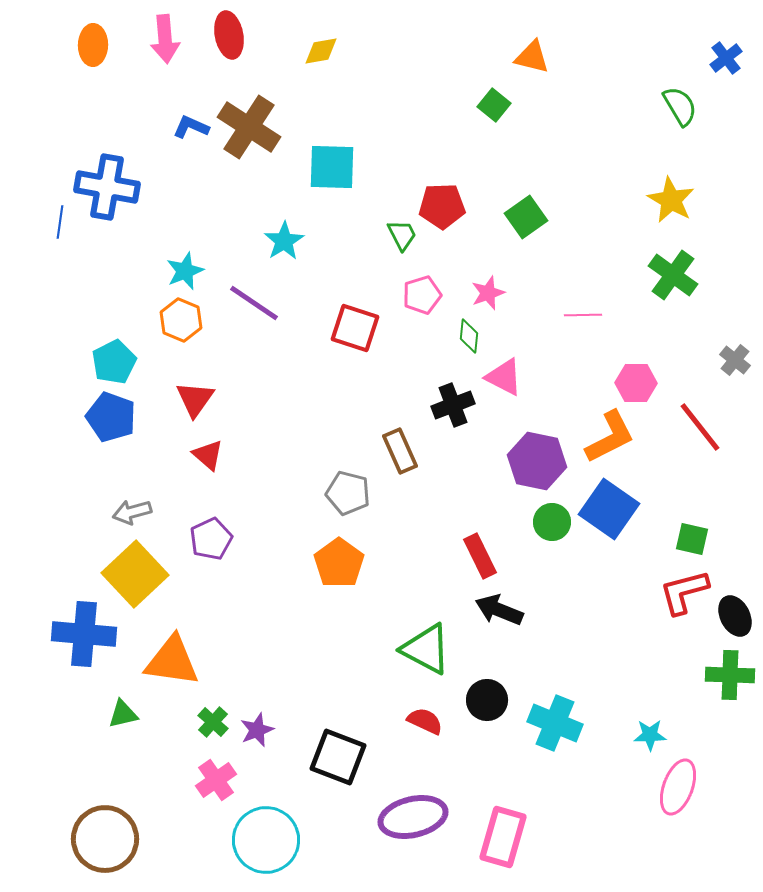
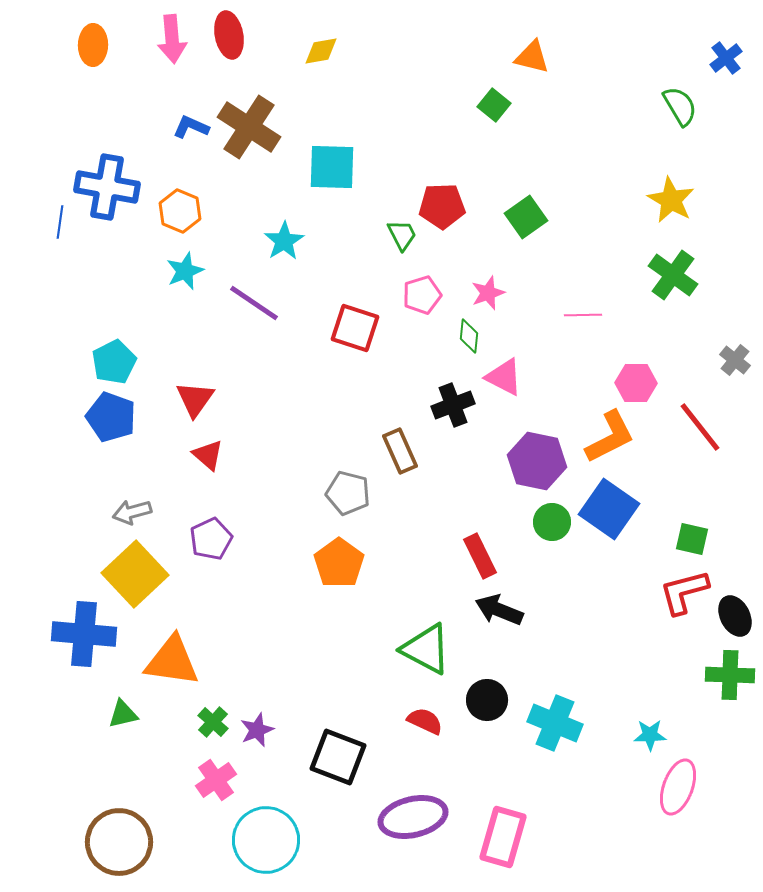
pink arrow at (165, 39): moved 7 px right
orange hexagon at (181, 320): moved 1 px left, 109 px up
brown circle at (105, 839): moved 14 px right, 3 px down
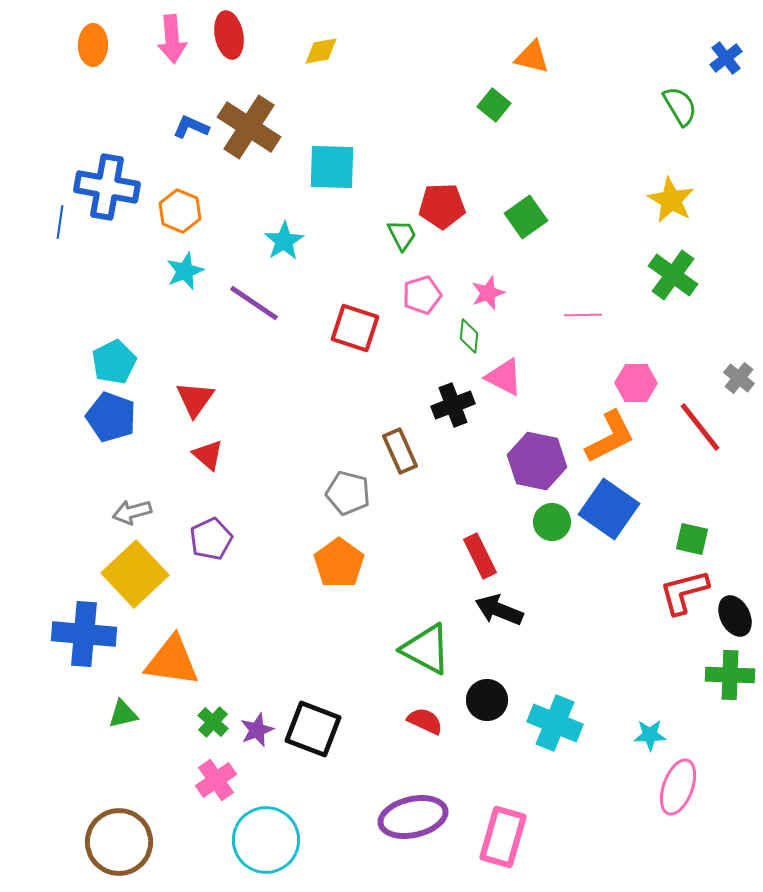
gray cross at (735, 360): moved 4 px right, 18 px down
black square at (338, 757): moved 25 px left, 28 px up
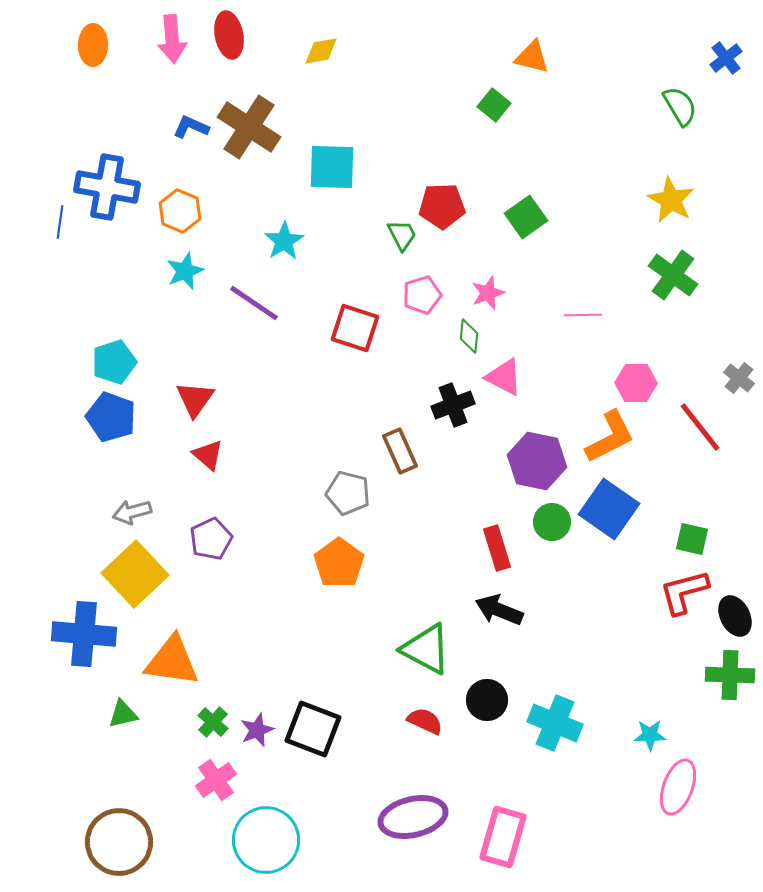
cyan pentagon at (114, 362): rotated 9 degrees clockwise
red rectangle at (480, 556): moved 17 px right, 8 px up; rotated 9 degrees clockwise
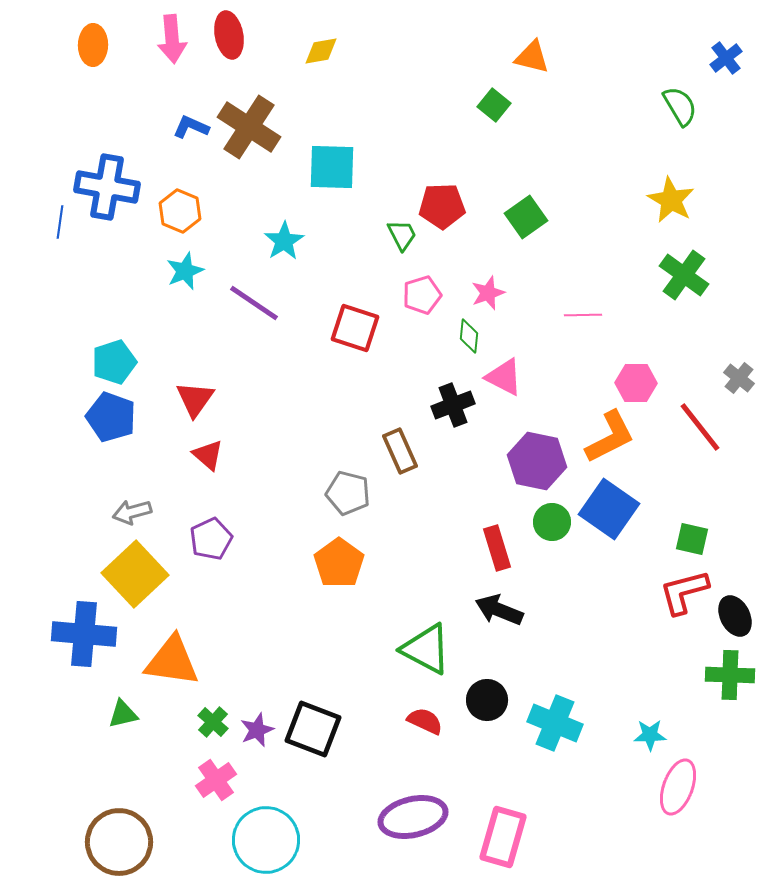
green cross at (673, 275): moved 11 px right
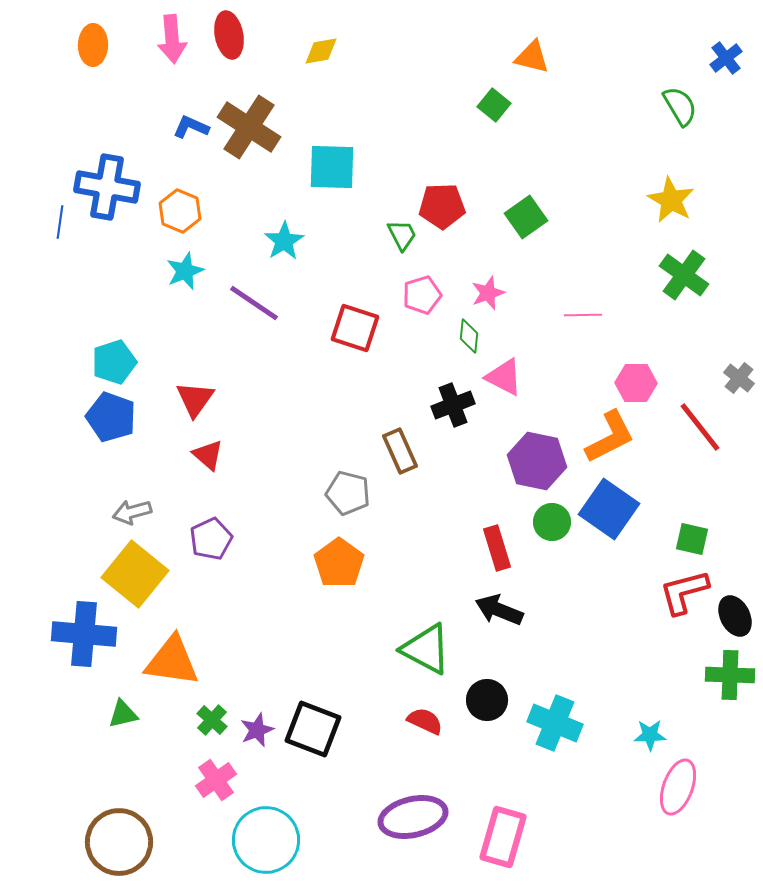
yellow square at (135, 574): rotated 8 degrees counterclockwise
green cross at (213, 722): moved 1 px left, 2 px up
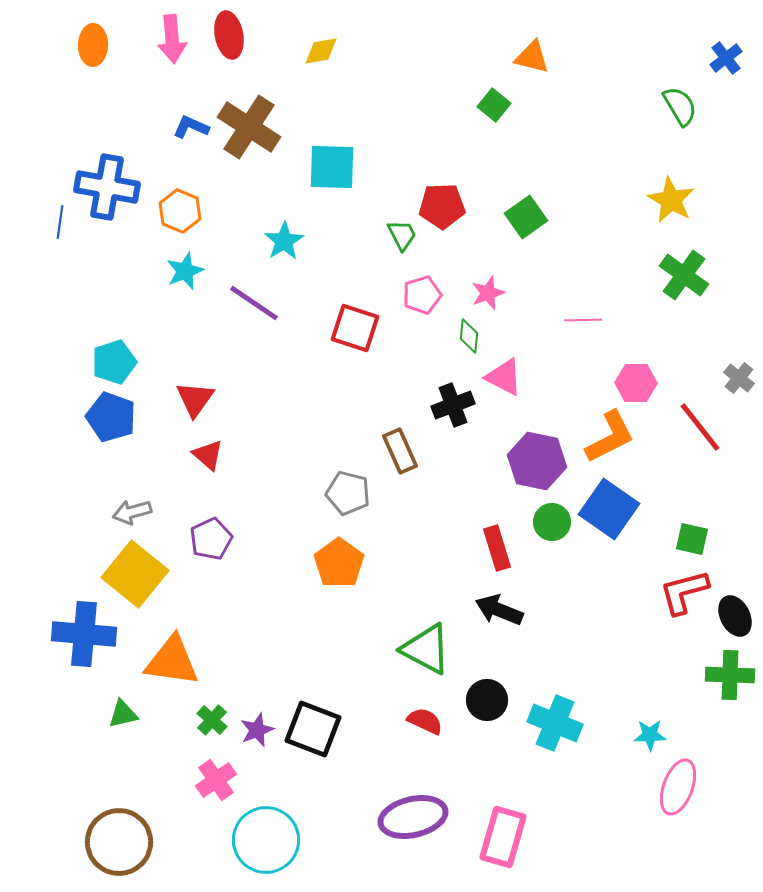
pink line at (583, 315): moved 5 px down
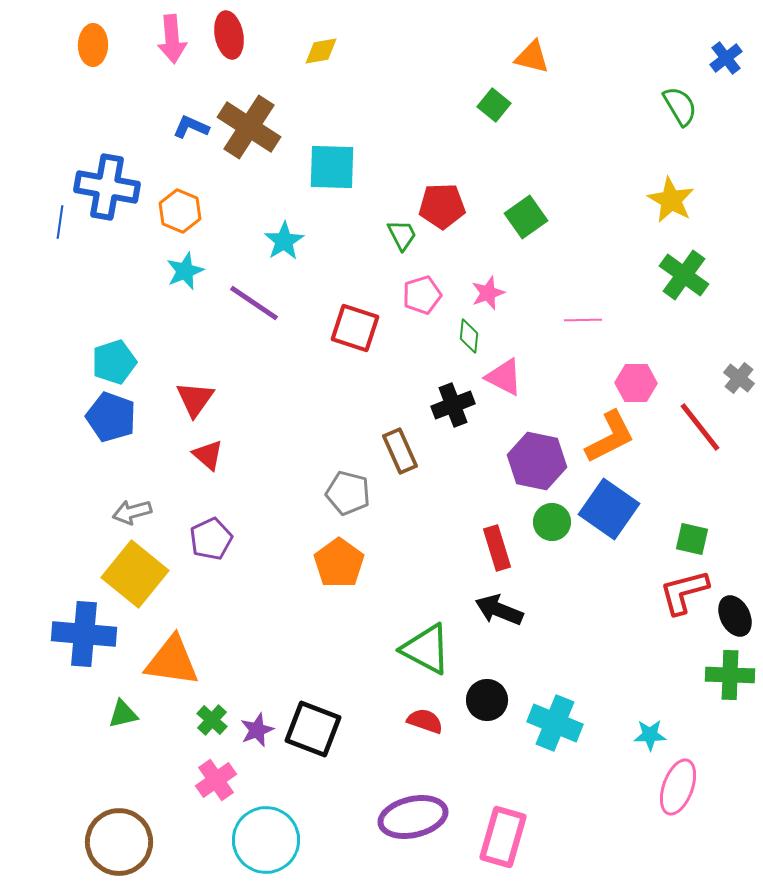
red semicircle at (425, 721): rotated 6 degrees counterclockwise
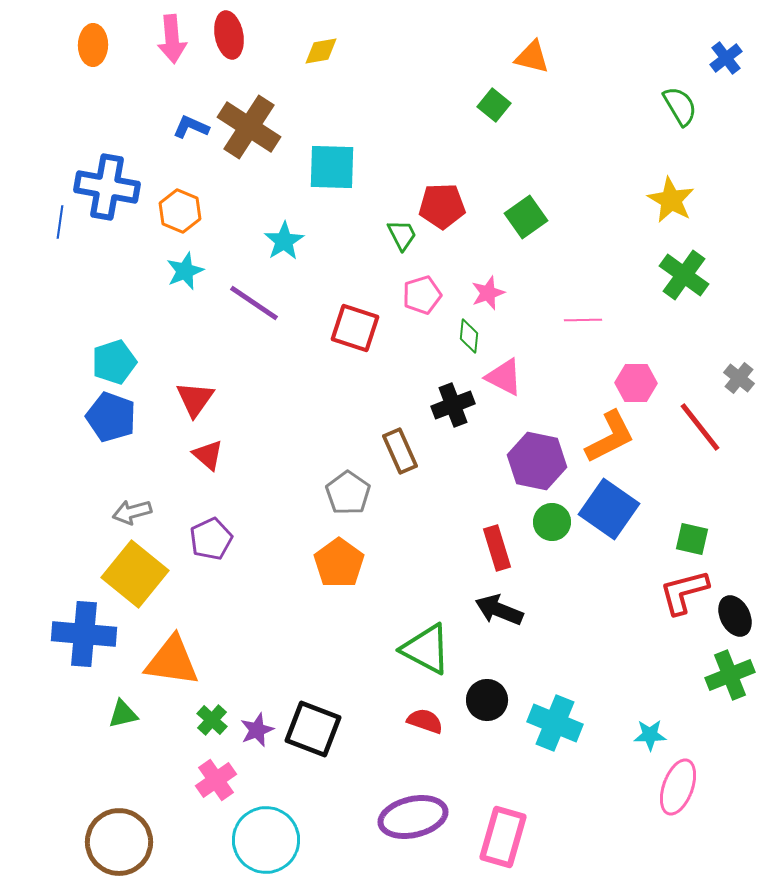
gray pentagon at (348, 493): rotated 21 degrees clockwise
green cross at (730, 675): rotated 24 degrees counterclockwise
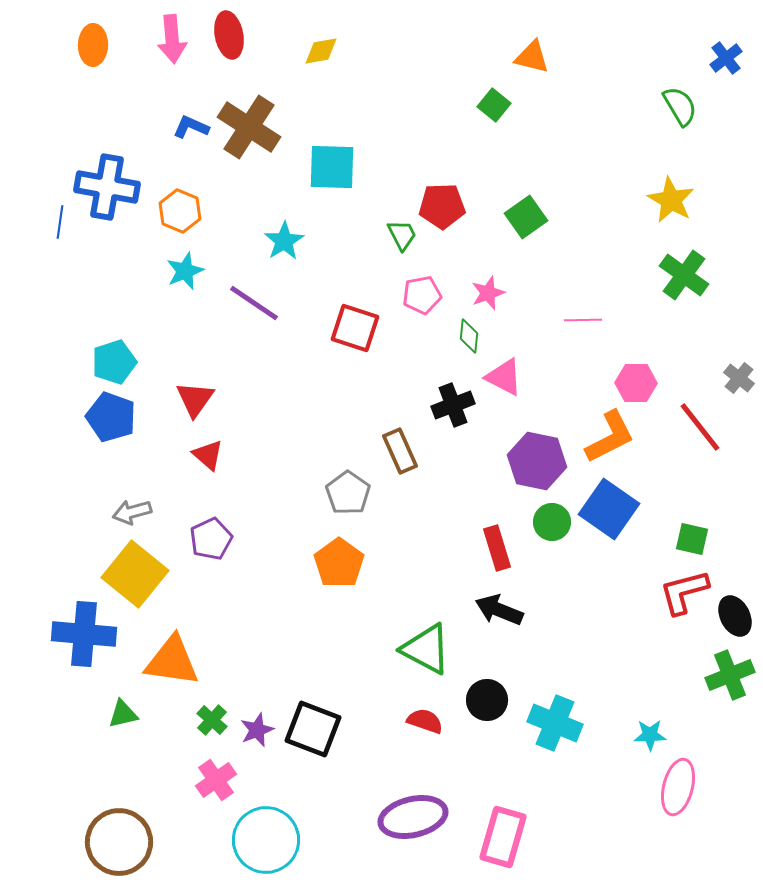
pink pentagon at (422, 295): rotated 6 degrees clockwise
pink ellipse at (678, 787): rotated 6 degrees counterclockwise
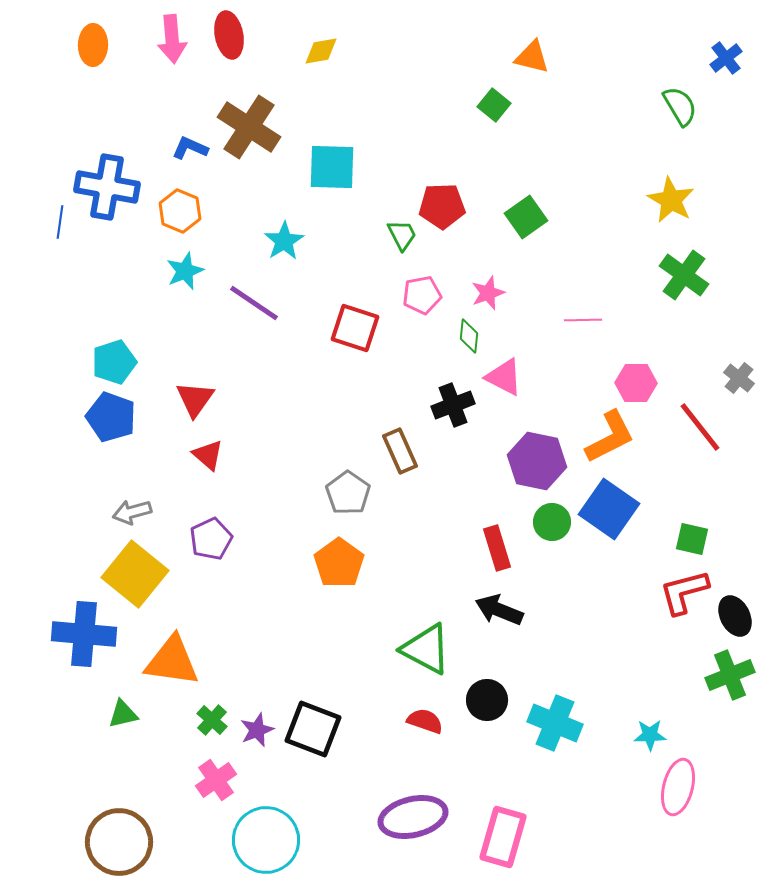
blue L-shape at (191, 127): moved 1 px left, 21 px down
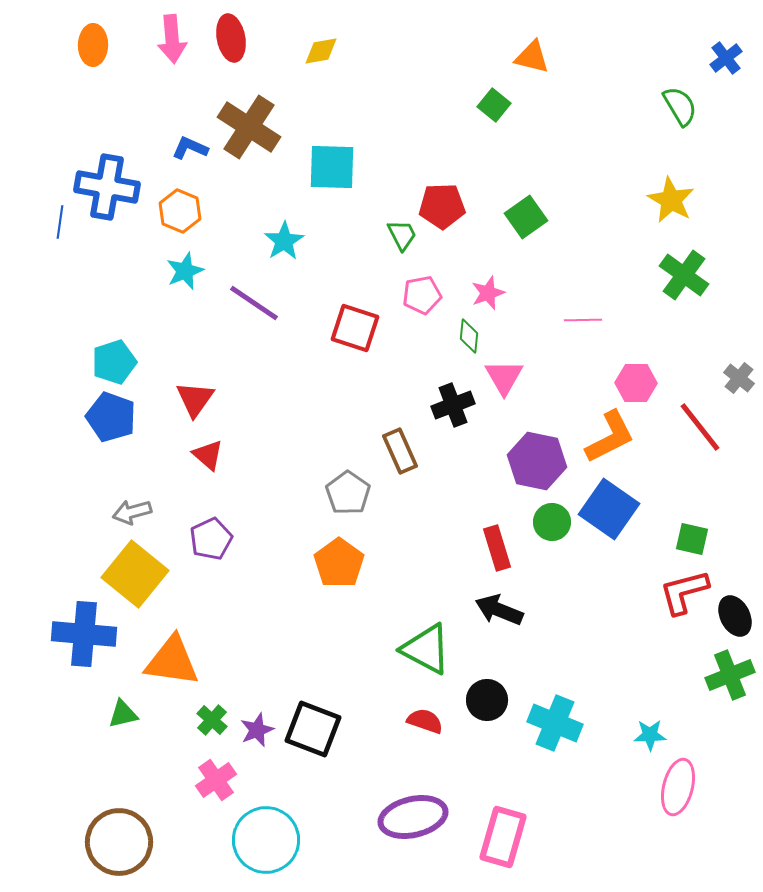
red ellipse at (229, 35): moved 2 px right, 3 px down
pink triangle at (504, 377): rotated 33 degrees clockwise
